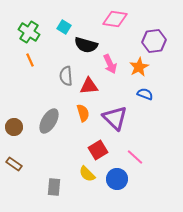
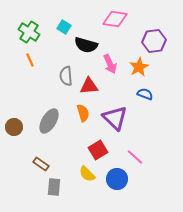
brown rectangle: moved 27 px right
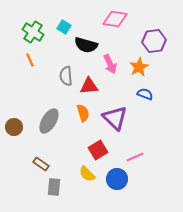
green cross: moved 4 px right
pink line: rotated 66 degrees counterclockwise
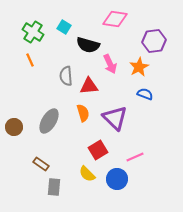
black semicircle: moved 2 px right
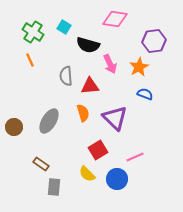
red triangle: moved 1 px right
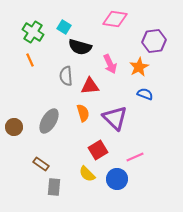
black semicircle: moved 8 px left, 2 px down
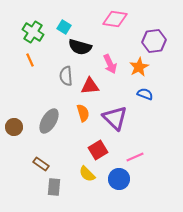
blue circle: moved 2 px right
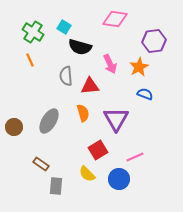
purple triangle: moved 1 px right, 1 px down; rotated 16 degrees clockwise
gray rectangle: moved 2 px right, 1 px up
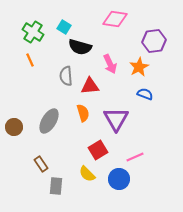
brown rectangle: rotated 21 degrees clockwise
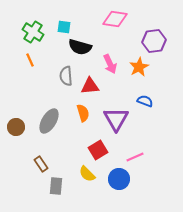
cyan square: rotated 24 degrees counterclockwise
blue semicircle: moved 7 px down
brown circle: moved 2 px right
